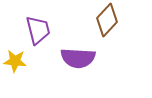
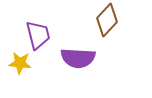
purple trapezoid: moved 5 px down
yellow star: moved 5 px right, 2 px down
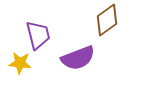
brown diamond: rotated 12 degrees clockwise
purple semicircle: rotated 24 degrees counterclockwise
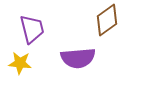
purple trapezoid: moved 6 px left, 6 px up
purple semicircle: rotated 16 degrees clockwise
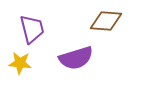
brown diamond: moved 1 px left, 1 px down; rotated 40 degrees clockwise
purple semicircle: moved 2 px left; rotated 12 degrees counterclockwise
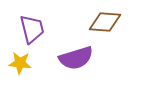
brown diamond: moved 1 px left, 1 px down
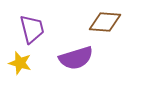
yellow star: rotated 10 degrees clockwise
